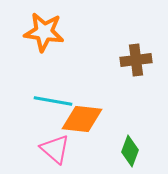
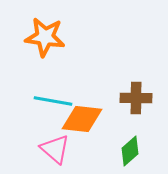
orange star: moved 1 px right, 5 px down
brown cross: moved 38 px down; rotated 8 degrees clockwise
green diamond: rotated 28 degrees clockwise
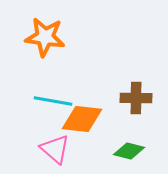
green diamond: moved 1 px left; rotated 56 degrees clockwise
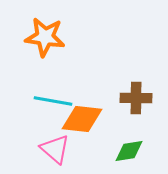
green diamond: rotated 24 degrees counterclockwise
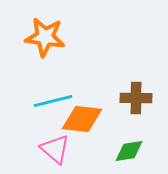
cyan line: rotated 24 degrees counterclockwise
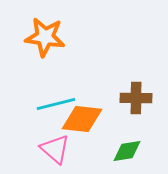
cyan line: moved 3 px right, 3 px down
green diamond: moved 2 px left
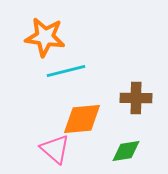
cyan line: moved 10 px right, 33 px up
orange diamond: rotated 12 degrees counterclockwise
green diamond: moved 1 px left
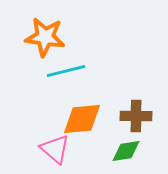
brown cross: moved 18 px down
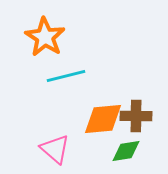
orange star: rotated 24 degrees clockwise
cyan line: moved 5 px down
orange diamond: moved 21 px right
